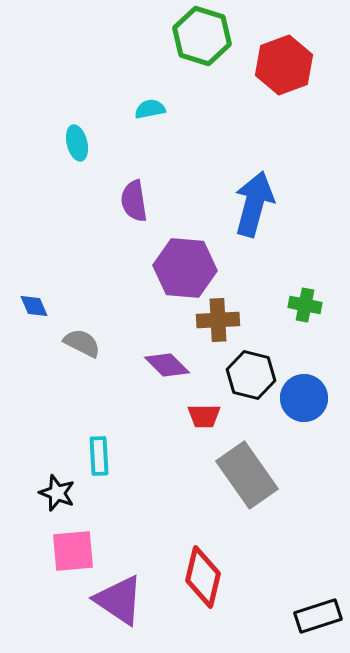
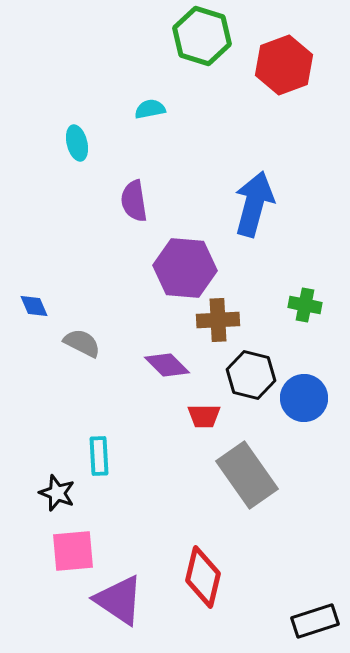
black rectangle: moved 3 px left, 5 px down
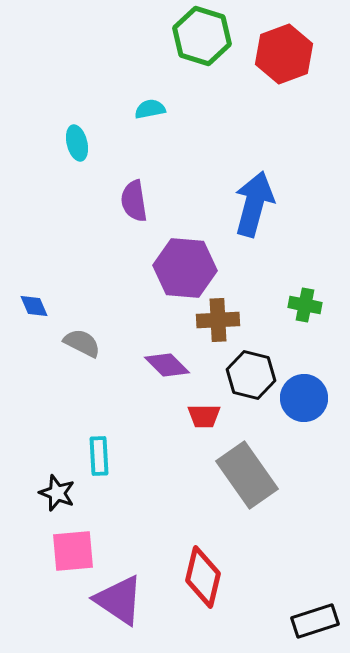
red hexagon: moved 11 px up
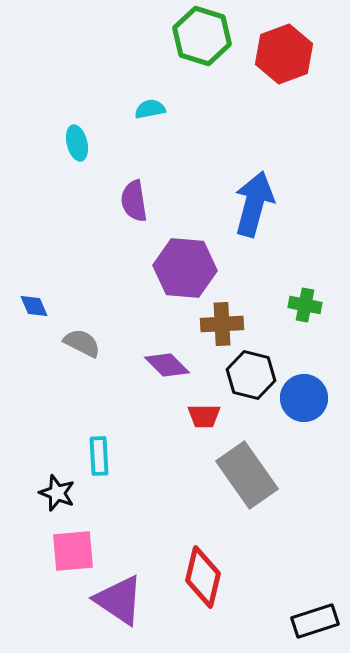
brown cross: moved 4 px right, 4 px down
